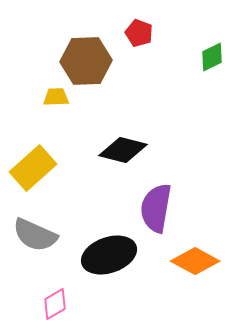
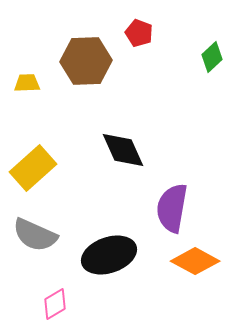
green diamond: rotated 16 degrees counterclockwise
yellow trapezoid: moved 29 px left, 14 px up
black diamond: rotated 51 degrees clockwise
purple semicircle: moved 16 px right
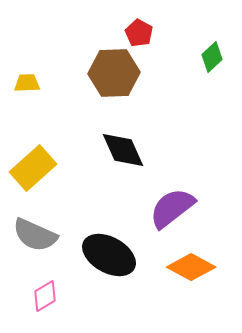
red pentagon: rotated 8 degrees clockwise
brown hexagon: moved 28 px right, 12 px down
purple semicircle: rotated 42 degrees clockwise
black ellipse: rotated 48 degrees clockwise
orange diamond: moved 4 px left, 6 px down
pink diamond: moved 10 px left, 8 px up
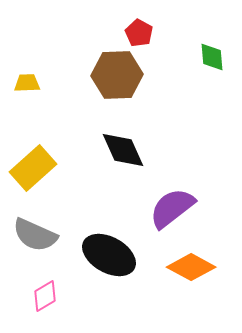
green diamond: rotated 52 degrees counterclockwise
brown hexagon: moved 3 px right, 2 px down
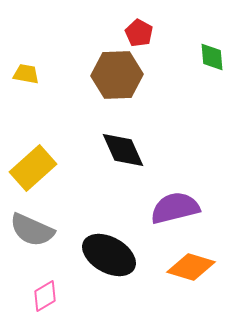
yellow trapezoid: moved 1 px left, 9 px up; rotated 12 degrees clockwise
purple semicircle: moved 3 px right; rotated 24 degrees clockwise
gray semicircle: moved 3 px left, 5 px up
orange diamond: rotated 12 degrees counterclockwise
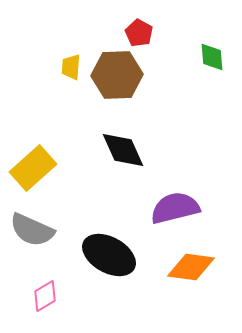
yellow trapezoid: moved 45 px right, 7 px up; rotated 96 degrees counterclockwise
orange diamond: rotated 9 degrees counterclockwise
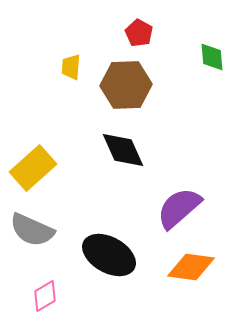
brown hexagon: moved 9 px right, 10 px down
purple semicircle: moved 4 px right; rotated 27 degrees counterclockwise
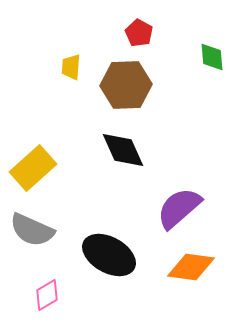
pink diamond: moved 2 px right, 1 px up
